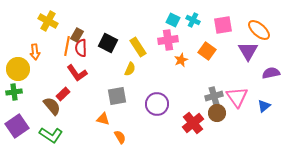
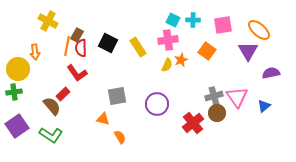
cyan cross: rotated 24 degrees counterclockwise
yellow semicircle: moved 37 px right, 4 px up
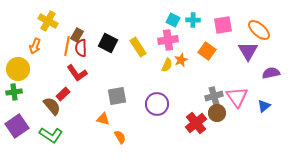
orange arrow: moved 6 px up; rotated 28 degrees clockwise
red cross: moved 3 px right
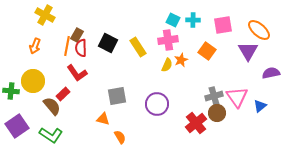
yellow cross: moved 3 px left, 6 px up
yellow circle: moved 15 px right, 12 px down
green cross: moved 3 px left, 1 px up; rotated 14 degrees clockwise
blue triangle: moved 4 px left
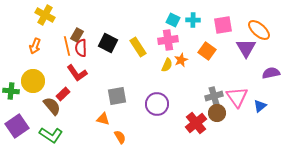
orange line: rotated 24 degrees counterclockwise
purple triangle: moved 2 px left, 3 px up
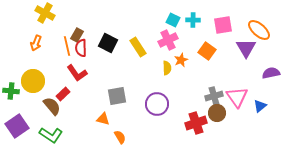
yellow cross: moved 2 px up
pink cross: rotated 18 degrees counterclockwise
orange arrow: moved 1 px right, 3 px up
yellow semicircle: moved 3 px down; rotated 24 degrees counterclockwise
red cross: rotated 20 degrees clockwise
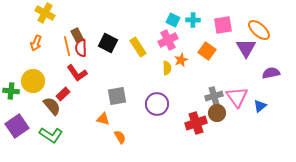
brown rectangle: rotated 56 degrees counterclockwise
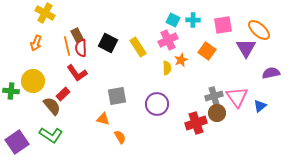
purple square: moved 16 px down
